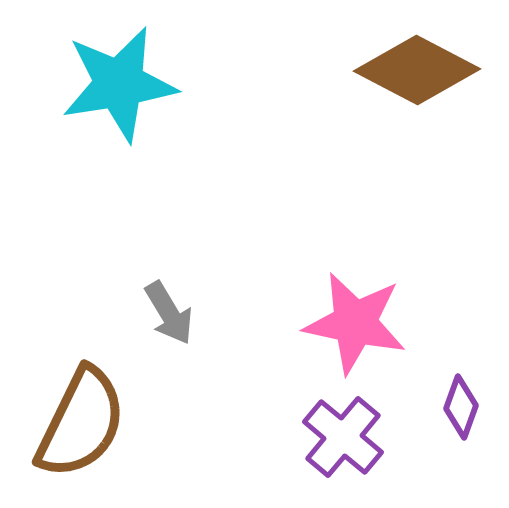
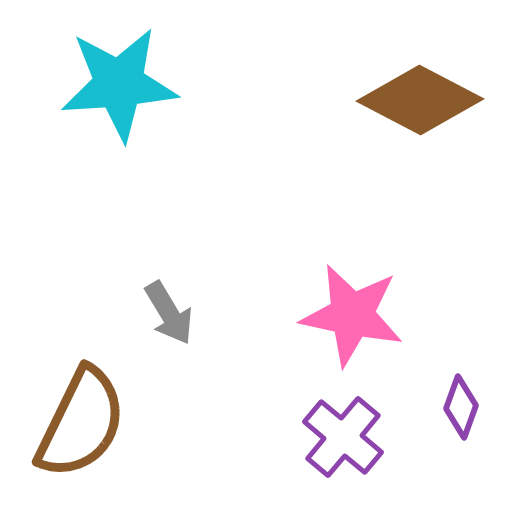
brown diamond: moved 3 px right, 30 px down
cyan star: rotated 5 degrees clockwise
pink star: moved 3 px left, 8 px up
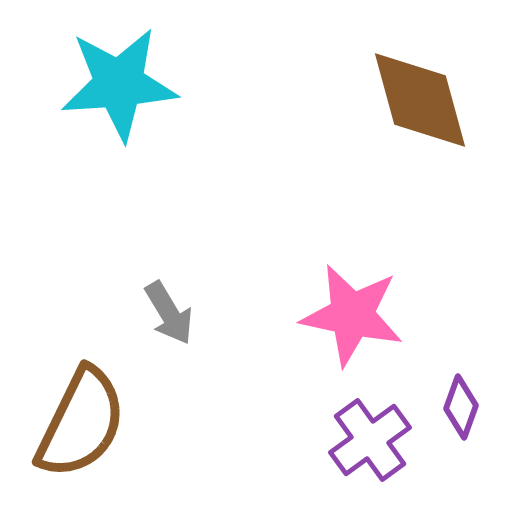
brown diamond: rotated 47 degrees clockwise
purple cross: moved 27 px right, 3 px down; rotated 14 degrees clockwise
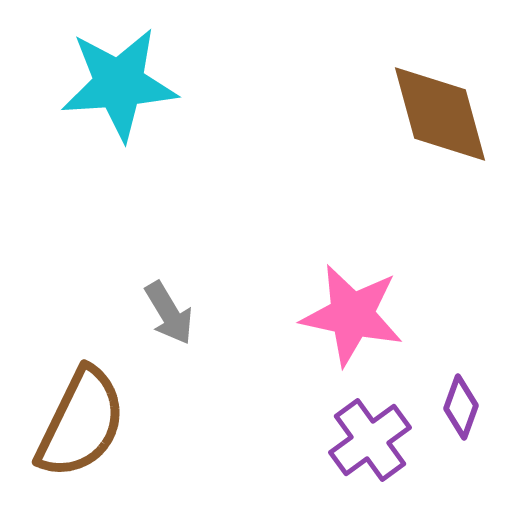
brown diamond: moved 20 px right, 14 px down
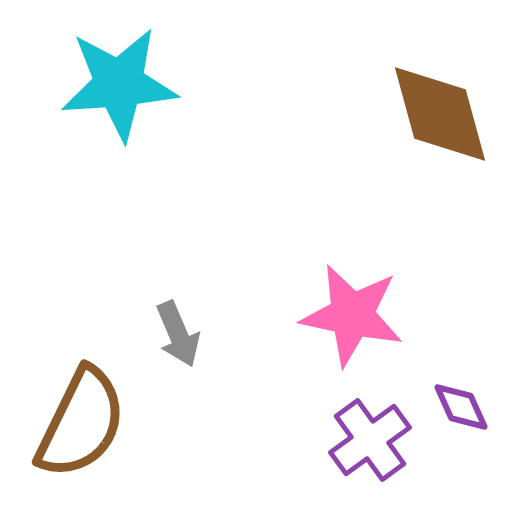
gray arrow: moved 9 px right, 21 px down; rotated 8 degrees clockwise
purple diamond: rotated 44 degrees counterclockwise
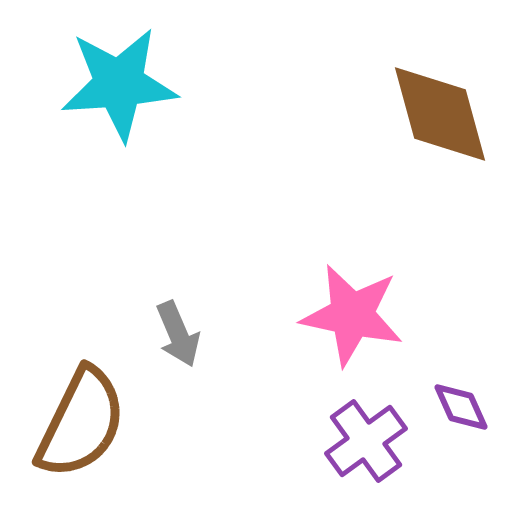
purple cross: moved 4 px left, 1 px down
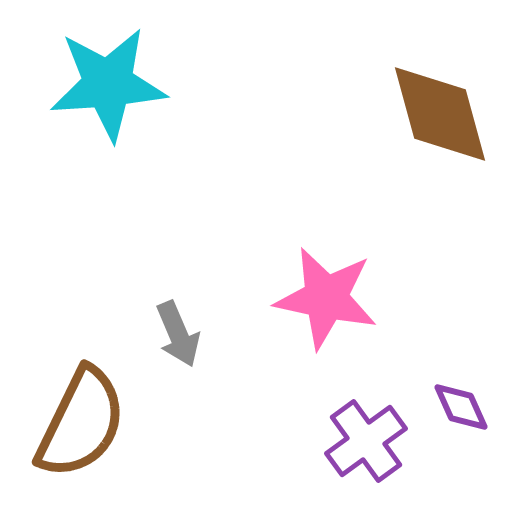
cyan star: moved 11 px left
pink star: moved 26 px left, 17 px up
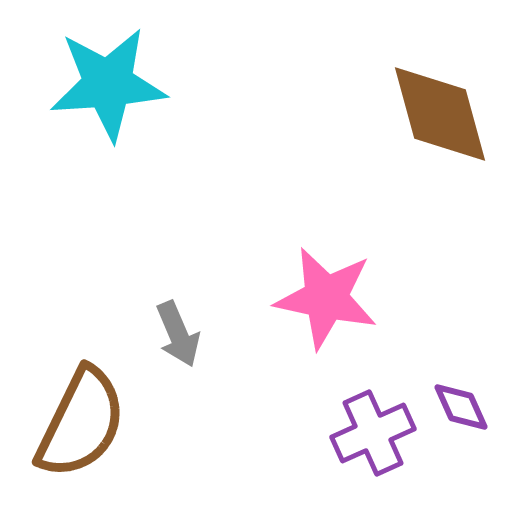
purple cross: moved 7 px right, 8 px up; rotated 12 degrees clockwise
